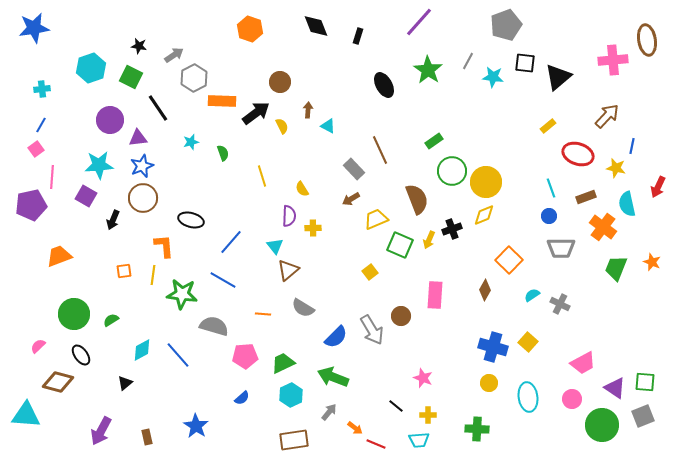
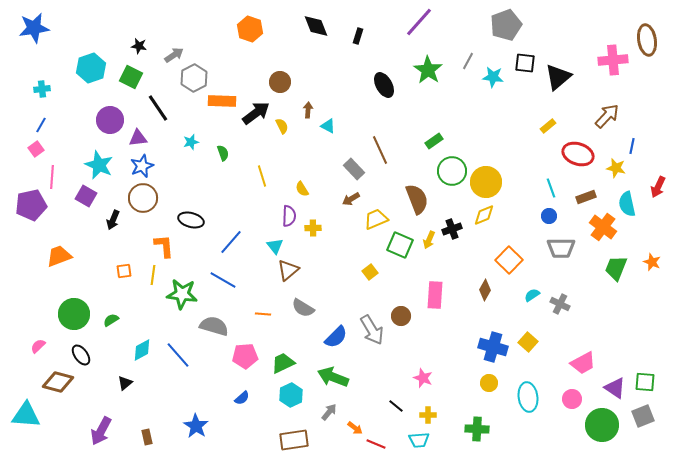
cyan star at (99, 165): rotated 28 degrees clockwise
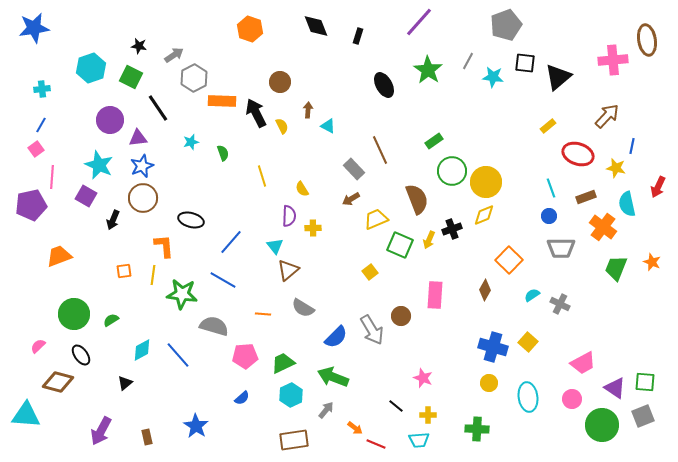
black arrow at (256, 113): rotated 80 degrees counterclockwise
gray arrow at (329, 412): moved 3 px left, 2 px up
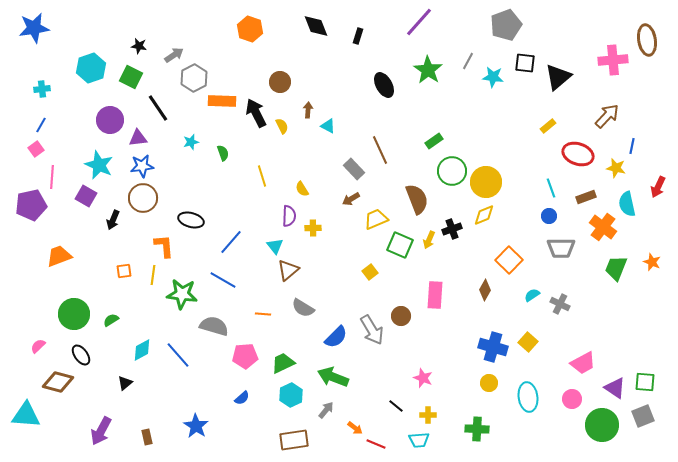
blue star at (142, 166): rotated 15 degrees clockwise
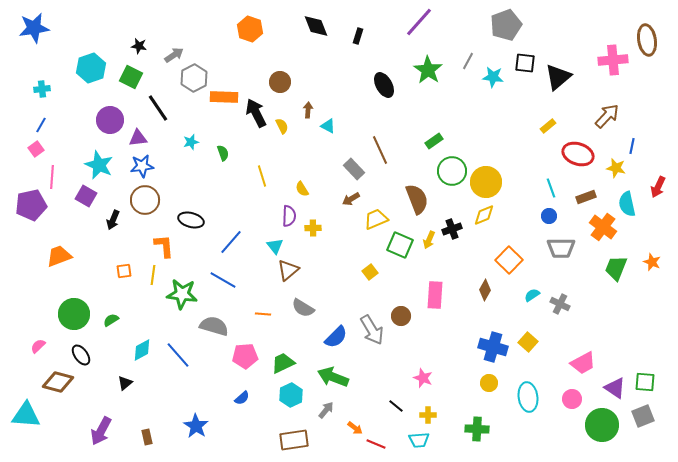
orange rectangle at (222, 101): moved 2 px right, 4 px up
brown circle at (143, 198): moved 2 px right, 2 px down
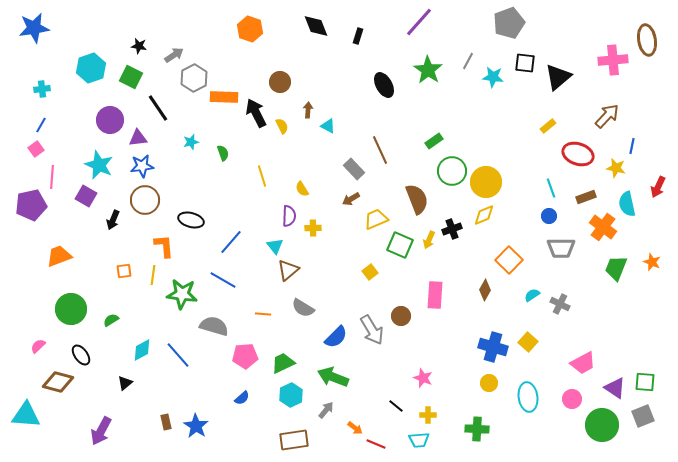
gray pentagon at (506, 25): moved 3 px right, 2 px up
green circle at (74, 314): moved 3 px left, 5 px up
brown rectangle at (147, 437): moved 19 px right, 15 px up
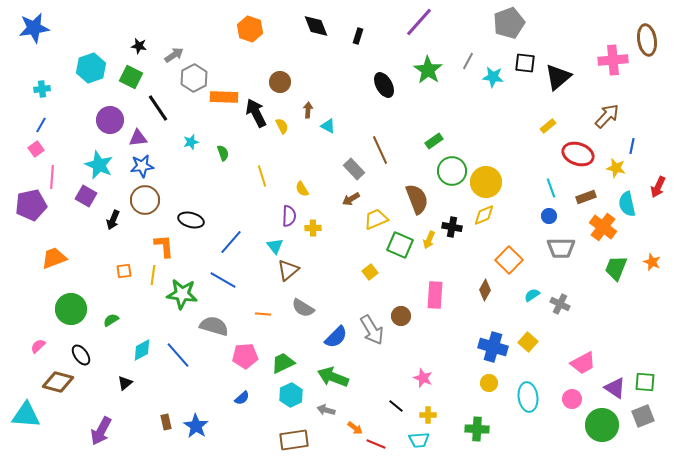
black cross at (452, 229): moved 2 px up; rotated 30 degrees clockwise
orange trapezoid at (59, 256): moved 5 px left, 2 px down
gray arrow at (326, 410): rotated 114 degrees counterclockwise
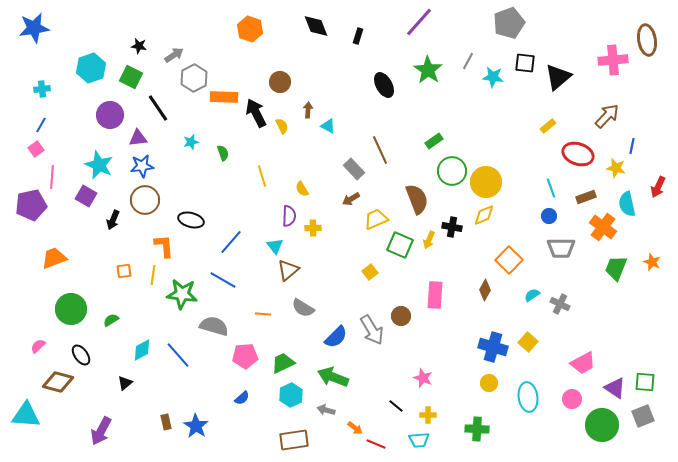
purple circle at (110, 120): moved 5 px up
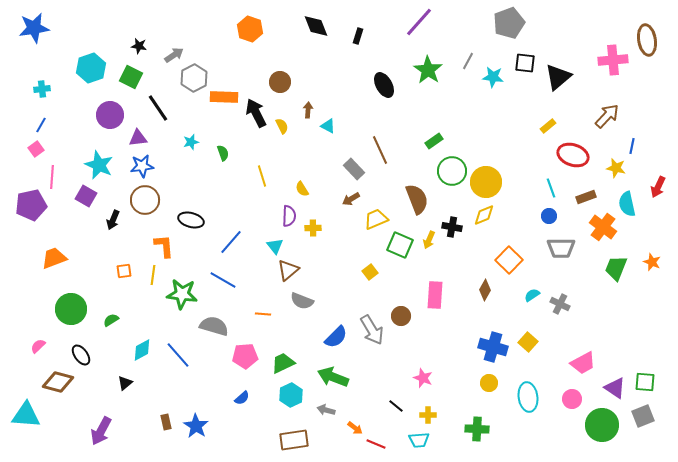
red ellipse at (578, 154): moved 5 px left, 1 px down
gray semicircle at (303, 308): moved 1 px left, 7 px up; rotated 10 degrees counterclockwise
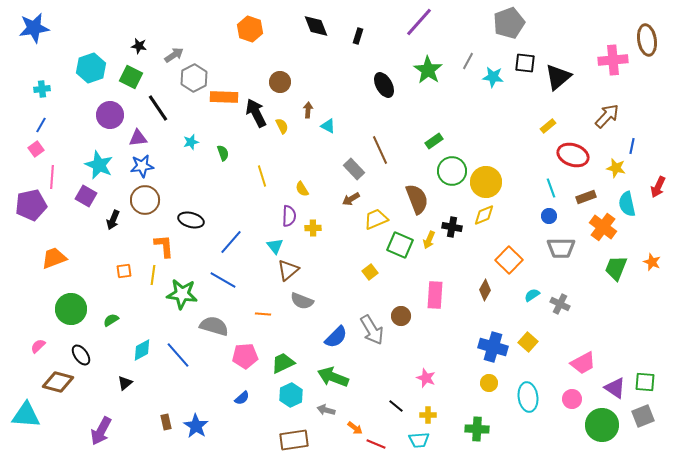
pink star at (423, 378): moved 3 px right
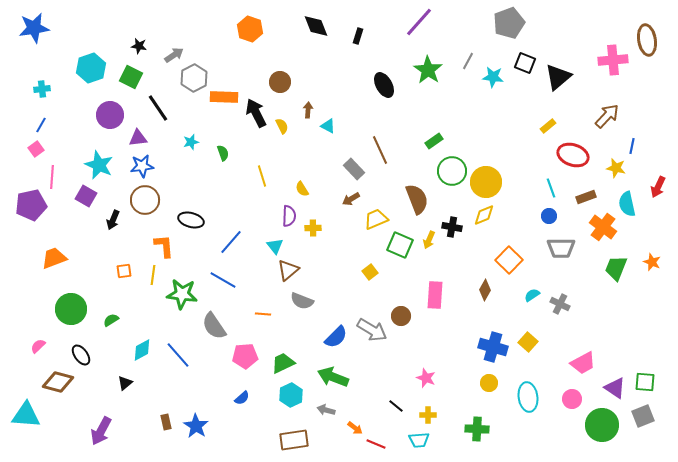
black square at (525, 63): rotated 15 degrees clockwise
gray semicircle at (214, 326): rotated 140 degrees counterclockwise
gray arrow at (372, 330): rotated 28 degrees counterclockwise
